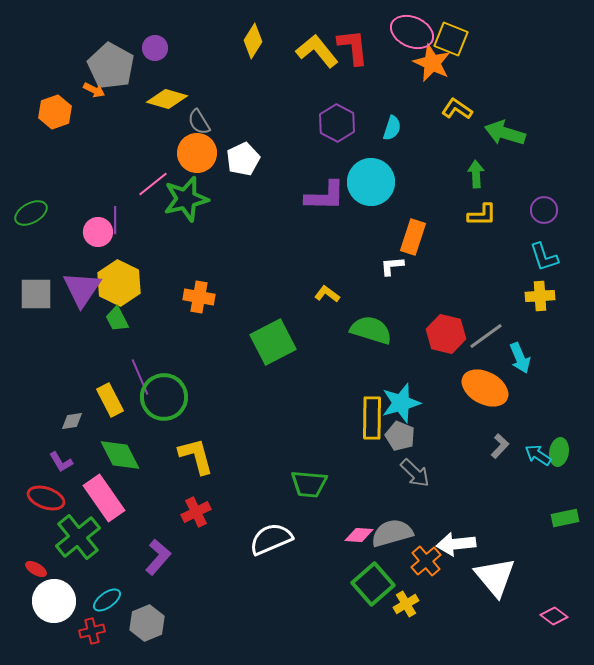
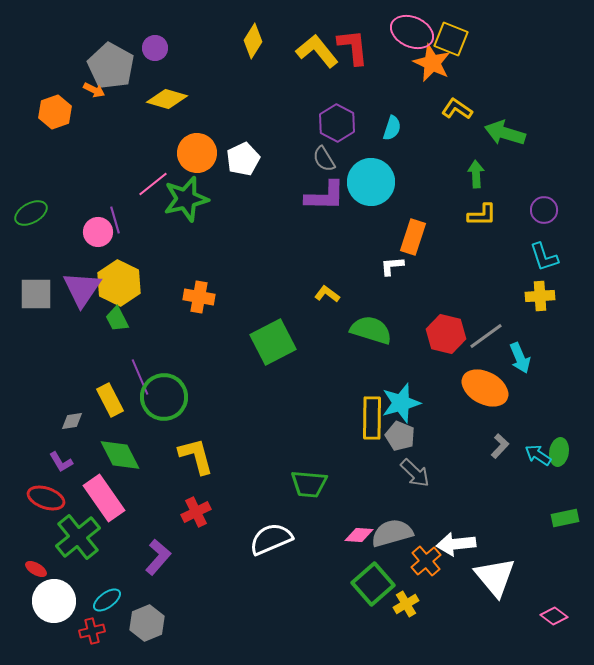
gray semicircle at (199, 122): moved 125 px right, 37 px down
purple line at (115, 220): rotated 16 degrees counterclockwise
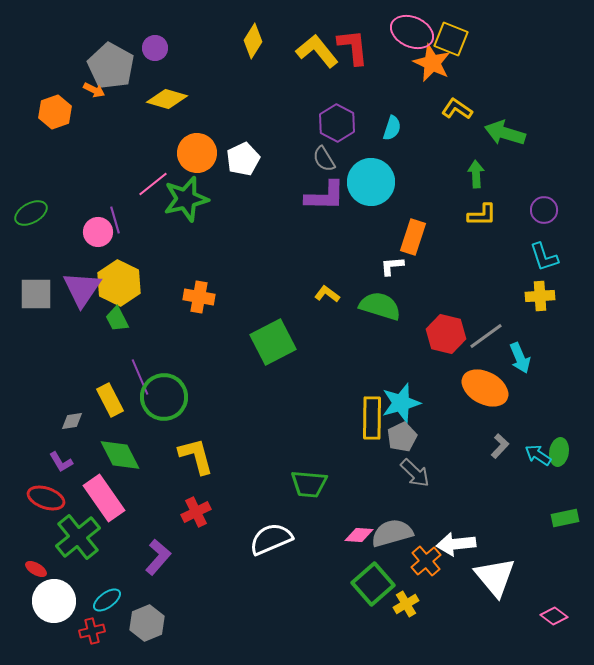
green semicircle at (371, 330): moved 9 px right, 24 px up
gray pentagon at (400, 436): moved 2 px right, 1 px down; rotated 24 degrees clockwise
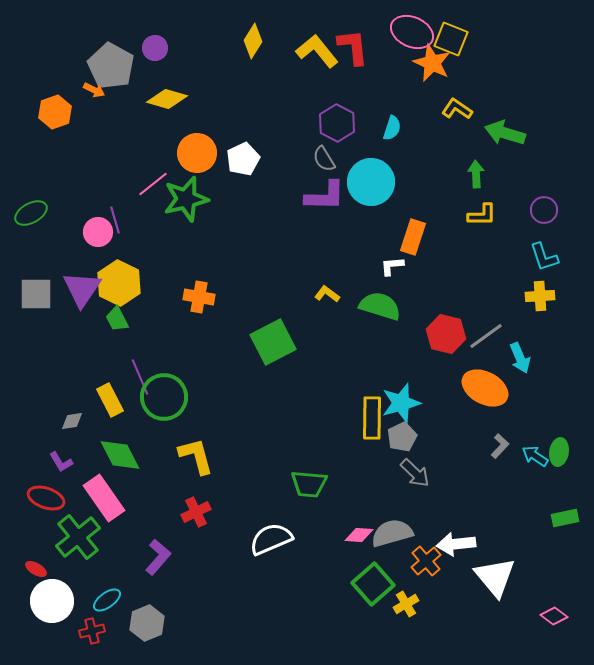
cyan arrow at (538, 455): moved 3 px left, 1 px down
white circle at (54, 601): moved 2 px left
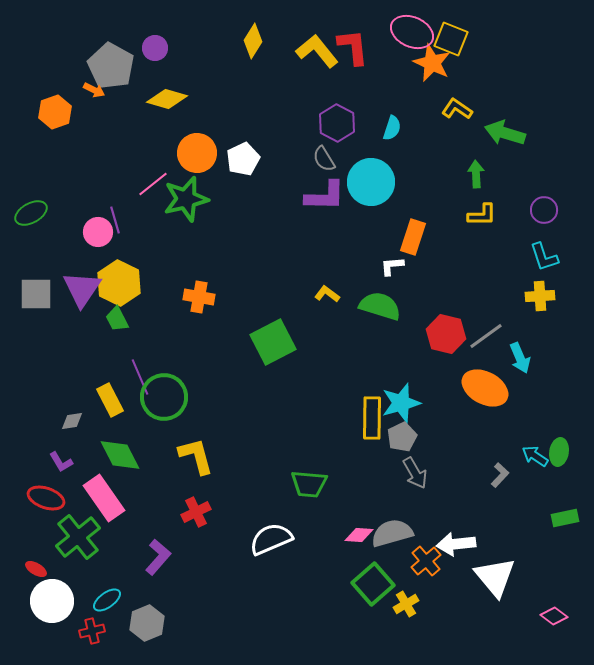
gray L-shape at (500, 446): moved 29 px down
gray arrow at (415, 473): rotated 16 degrees clockwise
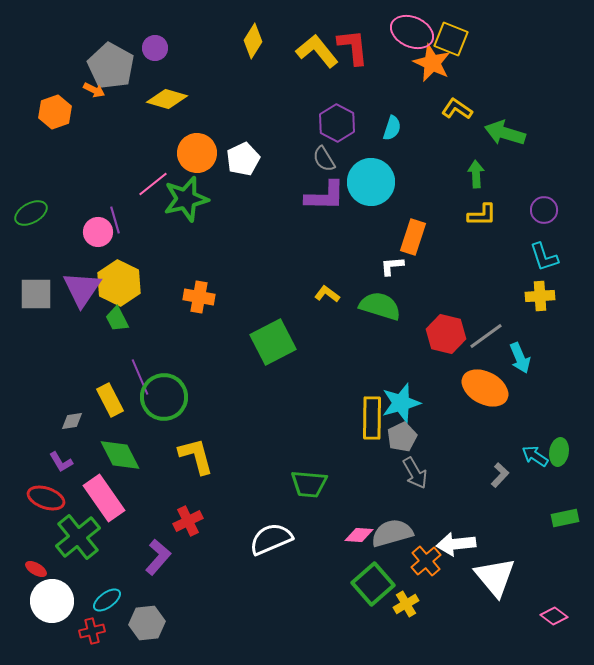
red cross at (196, 512): moved 8 px left, 9 px down
gray hexagon at (147, 623): rotated 16 degrees clockwise
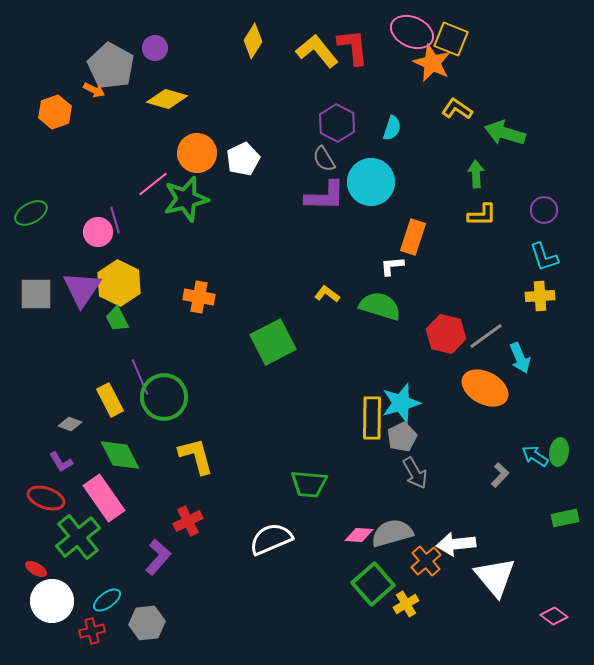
gray diamond at (72, 421): moved 2 px left, 3 px down; rotated 30 degrees clockwise
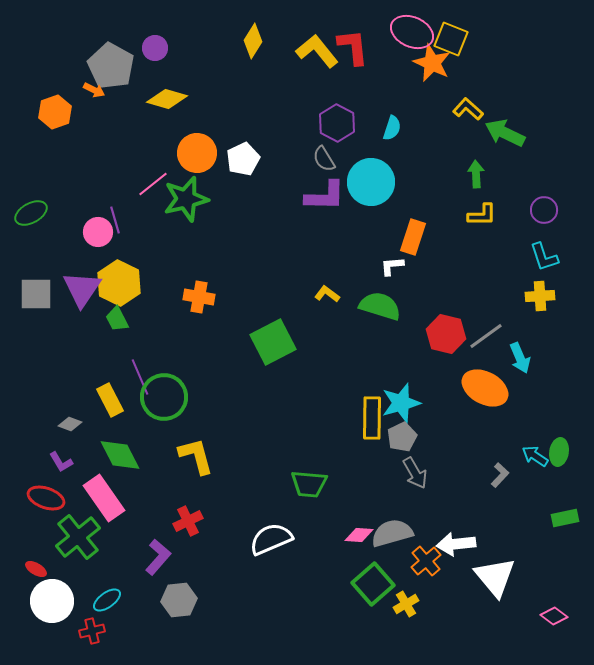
yellow L-shape at (457, 109): moved 11 px right; rotated 8 degrees clockwise
green arrow at (505, 133): rotated 9 degrees clockwise
gray hexagon at (147, 623): moved 32 px right, 23 px up
